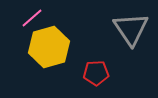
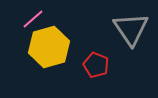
pink line: moved 1 px right, 1 px down
red pentagon: moved 8 px up; rotated 25 degrees clockwise
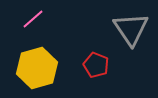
yellow hexagon: moved 12 px left, 21 px down
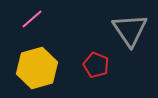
pink line: moved 1 px left
gray triangle: moved 1 px left, 1 px down
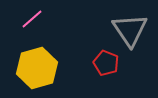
red pentagon: moved 10 px right, 2 px up
